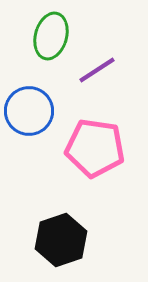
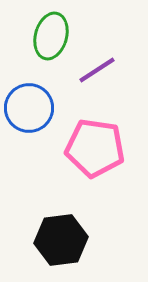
blue circle: moved 3 px up
black hexagon: rotated 12 degrees clockwise
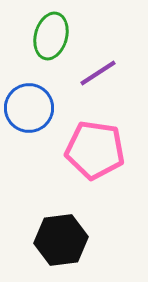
purple line: moved 1 px right, 3 px down
pink pentagon: moved 2 px down
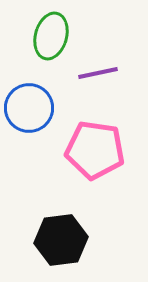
purple line: rotated 21 degrees clockwise
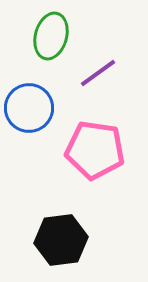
purple line: rotated 24 degrees counterclockwise
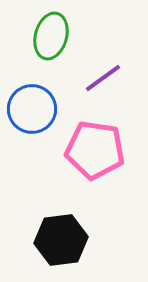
purple line: moved 5 px right, 5 px down
blue circle: moved 3 px right, 1 px down
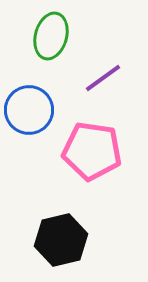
blue circle: moved 3 px left, 1 px down
pink pentagon: moved 3 px left, 1 px down
black hexagon: rotated 6 degrees counterclockwise
